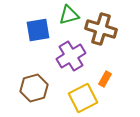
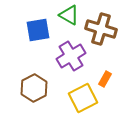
green triangle: rotated 45 degrees clockwise
brown hexagon: rotated 12 degrees counterclockwise
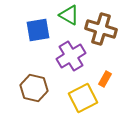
brown hexagon: rotated 20 degrees counterclockwise
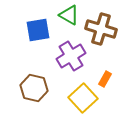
yellow square: rotated 16 degrees counterclockwise
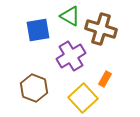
green triangle: moved 1 px right, 1 px down
brown hexagon: rotated 8 degrees clockwise
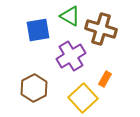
brown hexagon: rotated 12 degrees clockwise
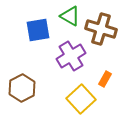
brown hexagon: moved 12 px left
yellow square: moved 2 px left, 1 px down
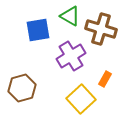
brown hexagon: rotated 12 degrees clockwise
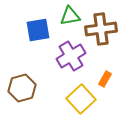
green triangle: rotated 40 degrees counterclockwise
brown cross: rotated 24 degrees counterclockwise
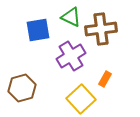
green triangle: moved 1 px right, 1 px down; rotated 35 degrees clockwise
